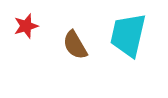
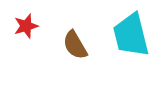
cyan trapezoid: moved 3 px right; rotated 27 degrees counterclockwise
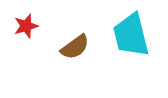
brown semicircle: moved 2 px down; rotated 96 degrees counterclockwise
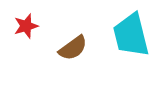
brown semicircle: moved 2 px left, 1 px down
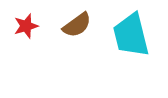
brown semicircle: moved 4 px right, 23 px up
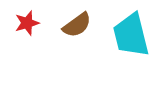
red star: moved 1 px right, 3 px up
